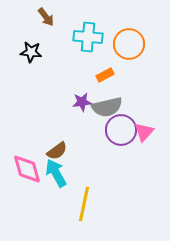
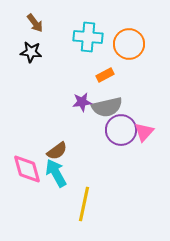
brown arrow: moved 11 px left, 6 px down
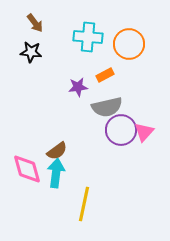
purple star: moved 4 px left, 15 px up
cyan arrow: rotated 36 degrees clockwise
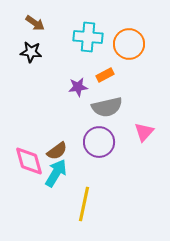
brown arrow: rotated 18 degrees counterclockwise
purple circle: moved 22 px left, 12 px down
pink diamond: moved 2 px right, 8 px up
cyan arrow: rotated 24 degrees clockwise
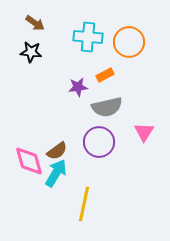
orange circle: moved 2 px up
pink triangle: rotated 10 degrees counterclockwise
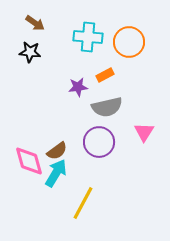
black star: moved 1 px left
yellow line: moved 1 px left, 1 px up; rotated 16 degrees clockwise
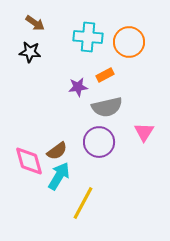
cyan arrow: moved 3 px right, 3 px down
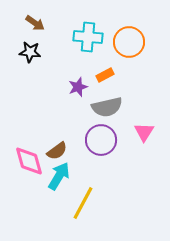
purple star: rotated 12 degrees counterclockwise
purple circle: moved 2 px right, 2 px up
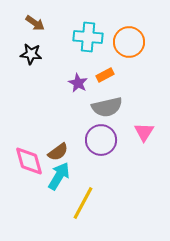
black star: moved 1 px right, 2 px down
purple star: moved 4 px up; rotated 24 degrees counterclockwise
brown semicircle: moved 1 px right, 1 px down
